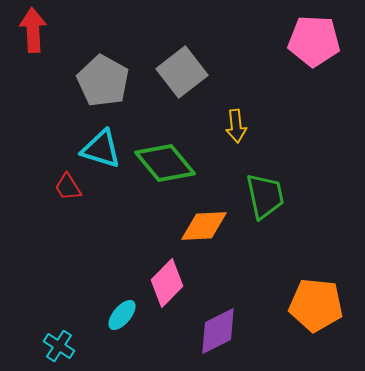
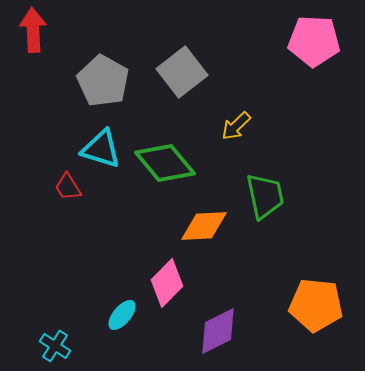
yellow arrow: rotated 52 degrees clockwise
cyan cross: moved 4 px left
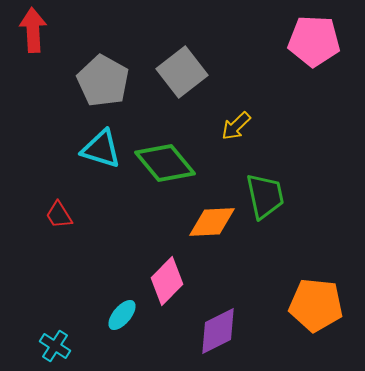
red trapezoid: moved 9 px left, 28 px down
orange diamond: moved 8 px right, 4 px up
pink diamond: moved 2 px up
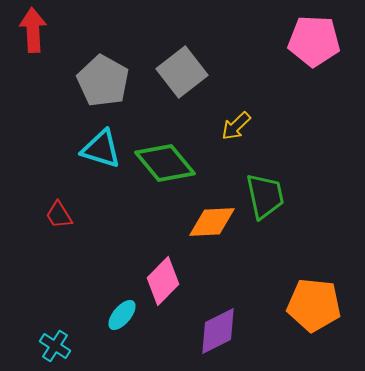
pink diamond: moved 4 px left
orange pentagon: moved 2 px left
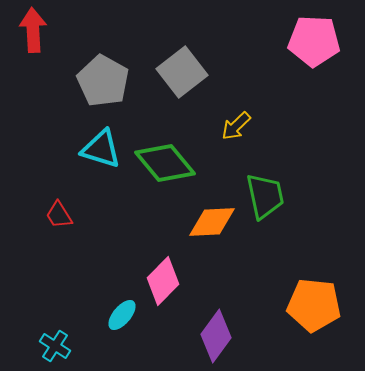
purple diamond: moved 2 px left, 5 px down; rotated 27 degrees counterclockwise
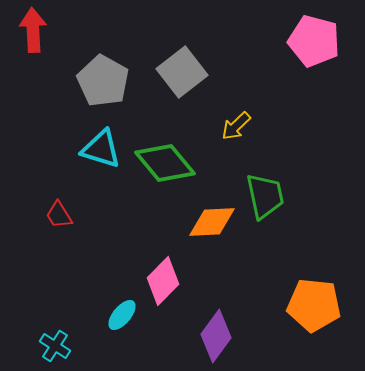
pink pentagon: rotated 12 degrees clockwise
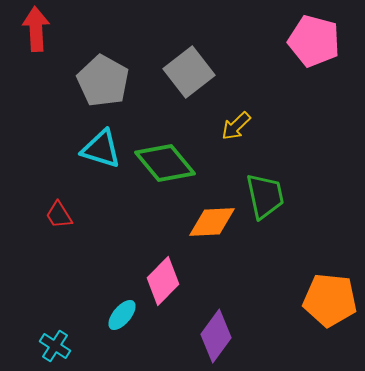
red arrow: moved 3 px right, 1 px up
gray square: moved 7 px right
orange pentagon: moved 16 px right, 5 px up
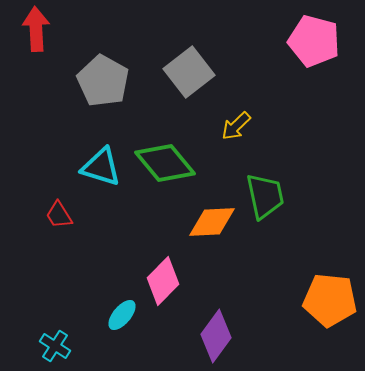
cyan triangle: moved 18 px down
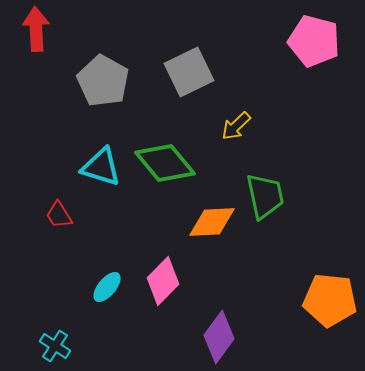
gray square: rotated 12 degrees clockwise
cyan ellipse: moved 15 px left, 28 px up
purple diamond: moved 3 px right, 1 px down
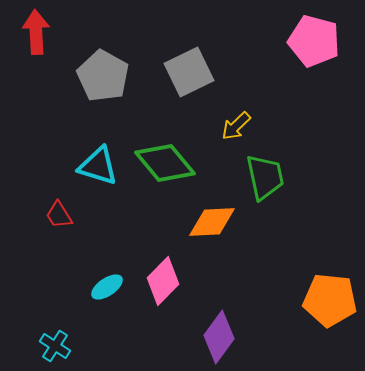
red arrow: moved 3 px down
gray pentagon: moved 5 px up
cyan triangle: moved 3 px left, 1 px up
green trapezoid: moved 19 px up
cyan ellipse: rotated 16 degrees clockwise
